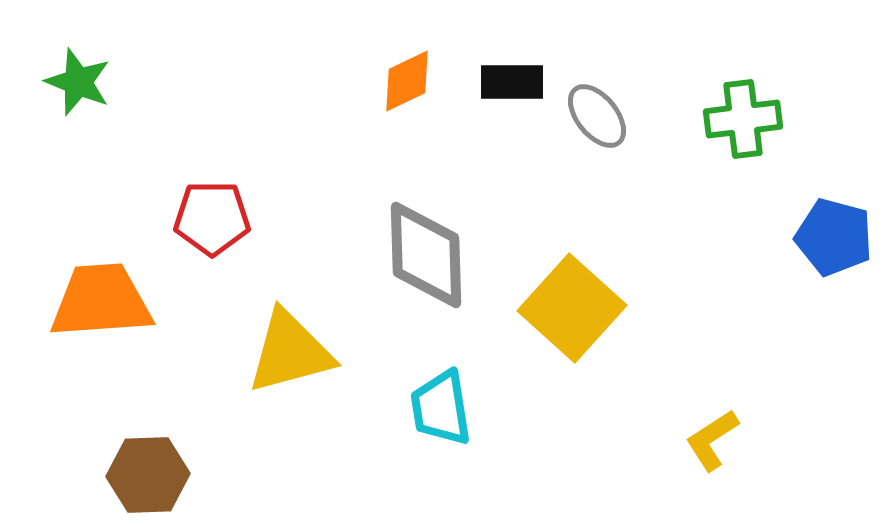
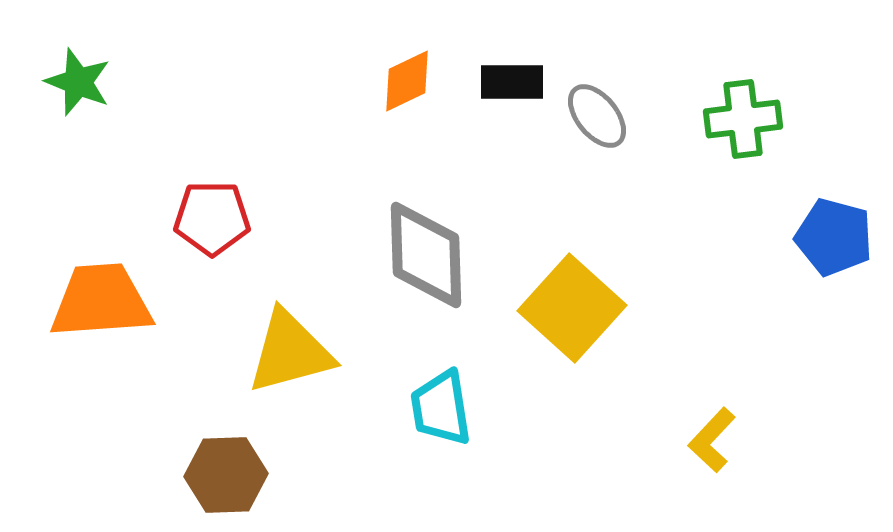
yellow L-shape: rotated 14 degrees counterclockwise
brown hexagon: moved 78 px right
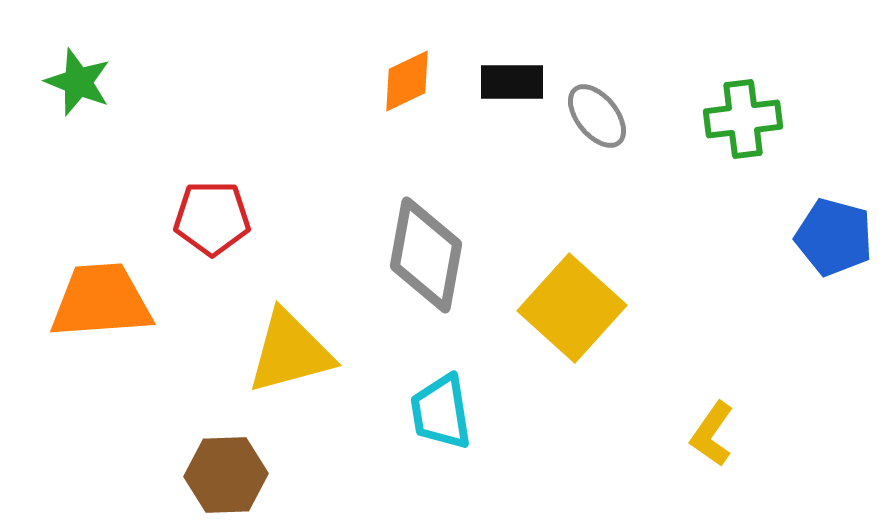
gray diamond: rotated 12 degrees clockwise
cyan trapezoid: moved 4 px down
yellow L-shape: moved 6 px up; rotated 8 degrees counterclockwise
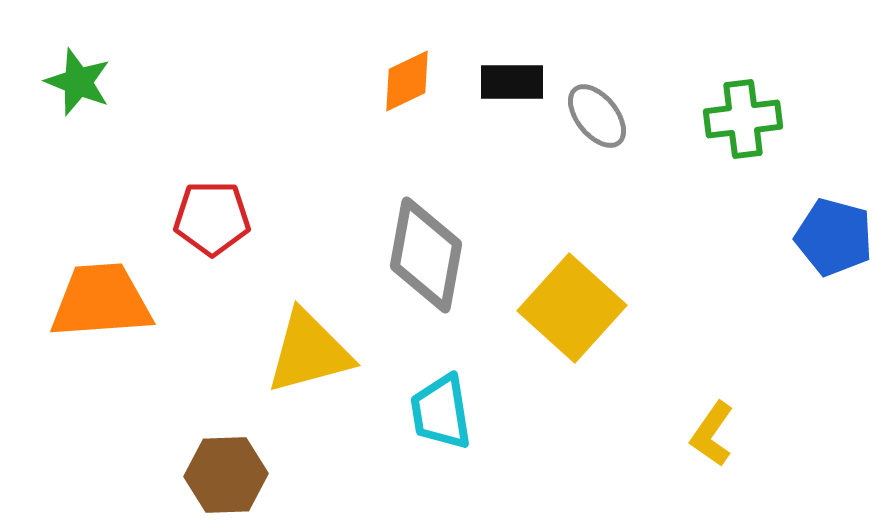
yellow triangle: moved 19 px right
